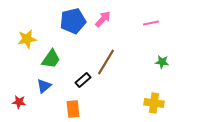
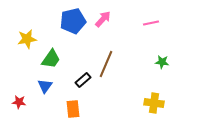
brown line: moved 2 px down; rotated 8 degrees counterclockwise
blue triangle: moved 1 px right; rotated 14 degrees counterclockwise
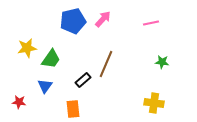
yellow star: moved 9 px down
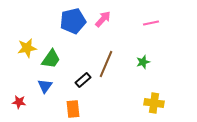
green star: moved 19 px left; rotated 24 degrees counterclockwise
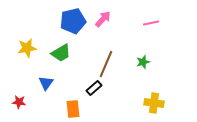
green trapezoid: moved 10 px right, 6 px up; rotated 25 degrees clockwise
black rectangle: moved 11 px right, 8 px down
blue triangle: moved 1 px right, 3 px up
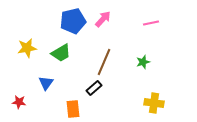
brown line: moved 2 px left, 2 px up
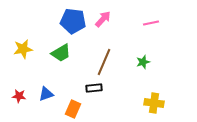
blue pentagon: rotated 20 degrees clockwise
yellow star: moved 4 px left, 1 px down
blue triangle: moved 11 px down; rotated 35 degrees clockwise
black rectangle: rotated 35 degrees clockwise
red star: moved 6 px up
orange rectangle: rotated 30 degrees clockwise
